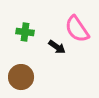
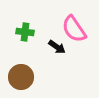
pink semicircle: moved 3 px left
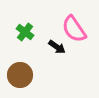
green cross: rotated 30 degrees clockwise
brown circle: moved 1 px left, 2 px up
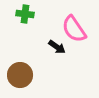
green cross: moved 18 px up; rotated 30 degrees counterclockwise
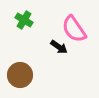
green cross: moved 1 px left, 6 px down; rotated 24 degrees clockwise
black arrow: moved 2 px right
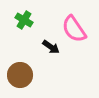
black arrow: moved 8 px left
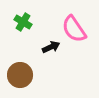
green cross: moved 1 px left, 2 px down
black arrow: rotated 60 degrees counterclockwise
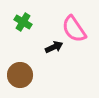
black arrow: moved 3 px right
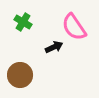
pink semicircle: moved 2 px up
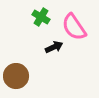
green cross: moved 18 px right, 5 px up
brown circle: moved 4 px left, 1 px down
